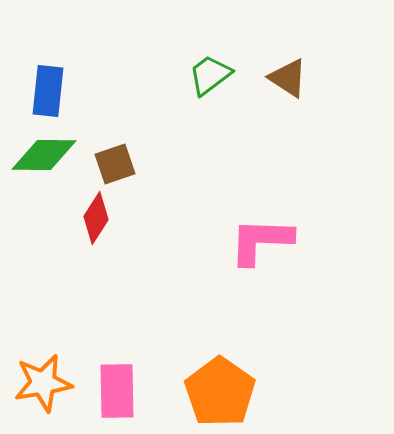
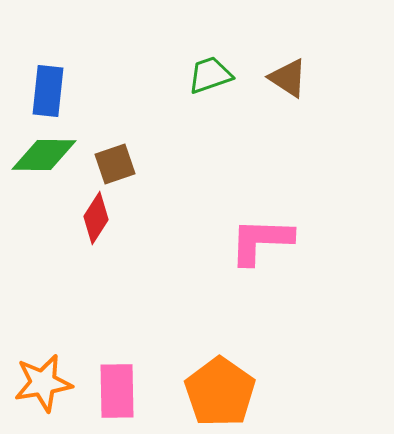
green trapezoid: rotated 18 degrees clockwise
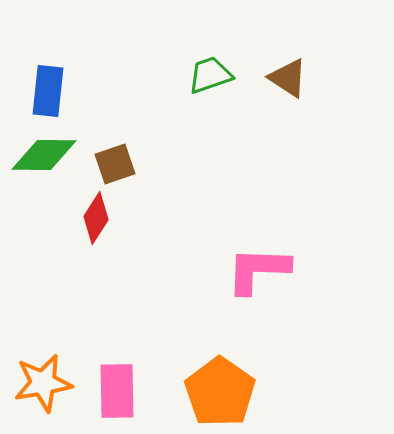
pink L-shape: moved 3 px left, 29 px down
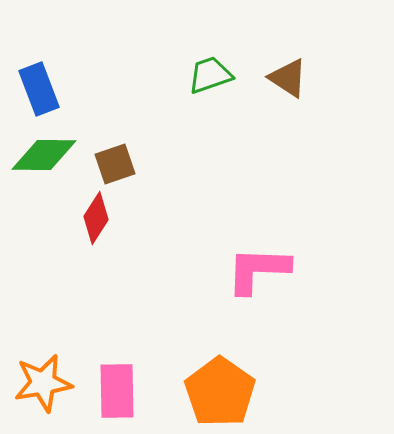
blue rectangle: moved 9 px left, 2 px up; rotated 27 degrees counterclockwise
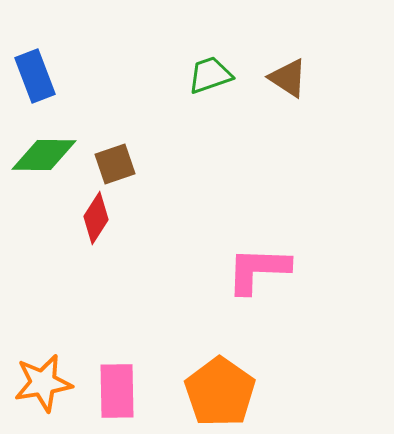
blue rectangle: moved 4 px left, 13 px up
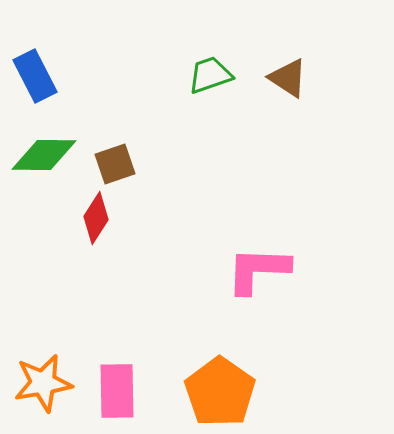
blue rectangle: rotated 6 degrees counterclockwise
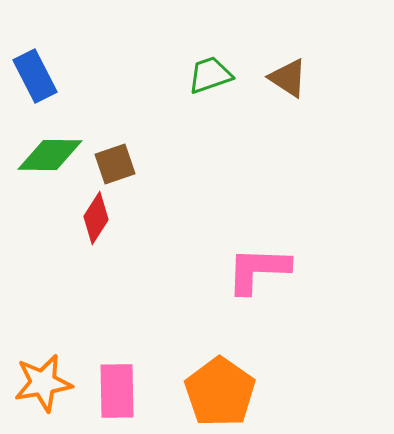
green diamond: moved 6 px right
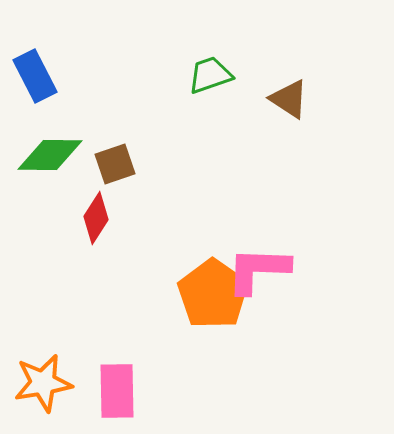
brown triangle: moved 1 px right, 21 px down
orange pentagon: moved 7 px left, 98 px up
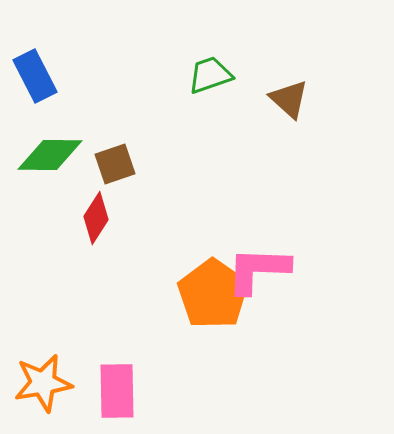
brown triangle: rotated 9 degrees clockwise
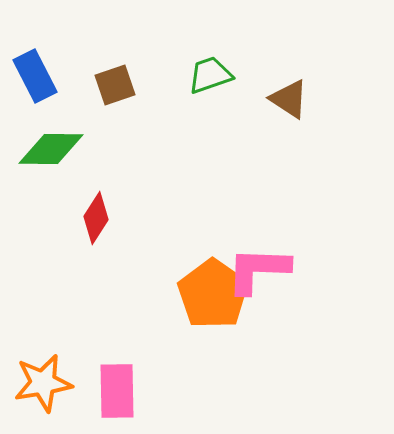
brown triangle: rotated 9 degrees counterclockwise
green diamond: moved 1 px right, 6 px up
brown square: moved 79 px up
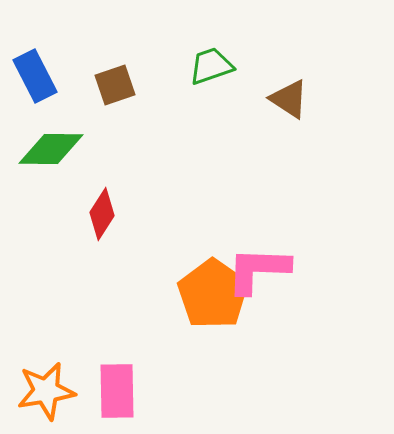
green trapezoid: moved 1 px right, 9 px up
red diamond: moved 6 px right, 4 px up
orange star: moved 3 px right, 8 px down
